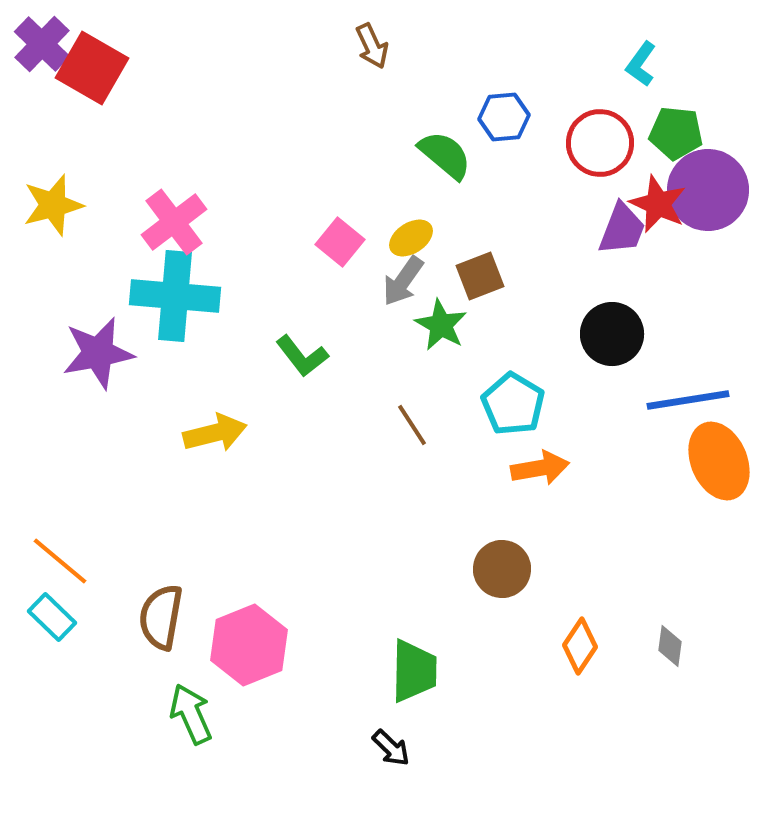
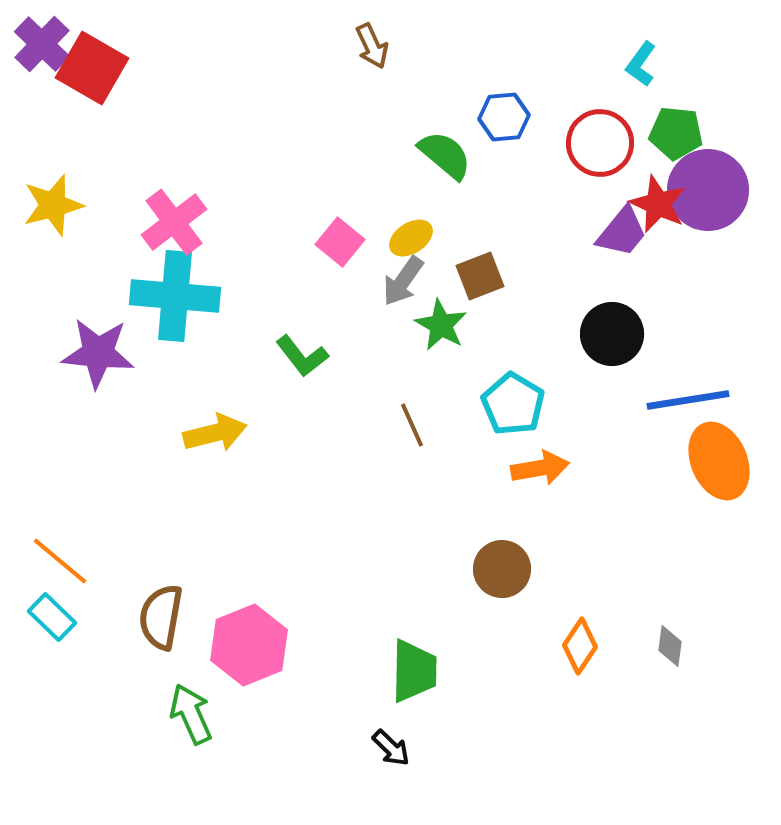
purple trapezoid: moved 3 px down; rotated 18 degrees clockwise
purple star: rotated 16 degrees clockwise
brown line: rotated 9 degrees clockwise
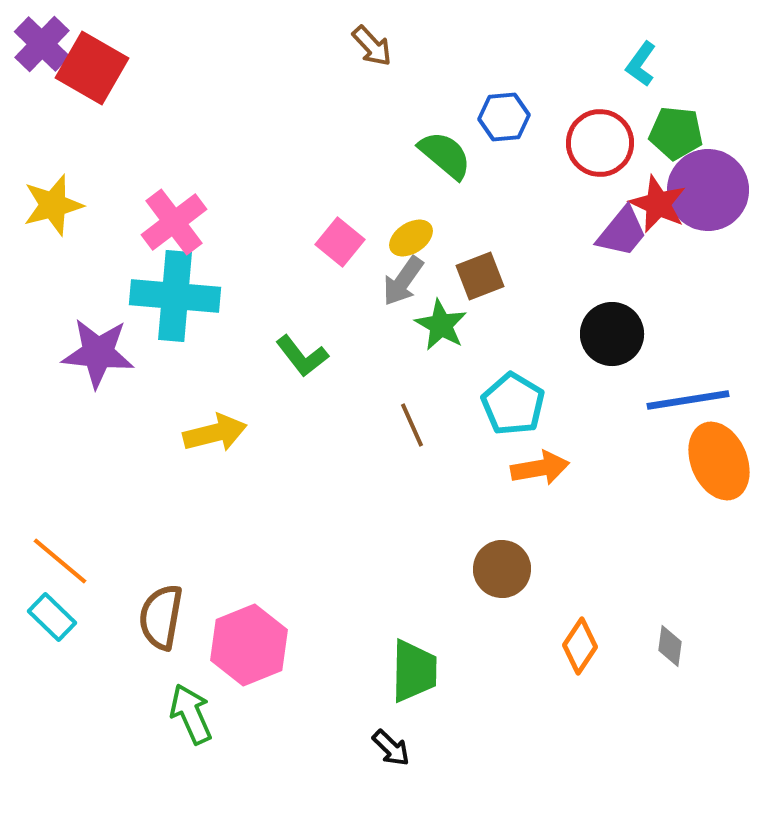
brown arrow: rotated 18 degrees counterclockwise
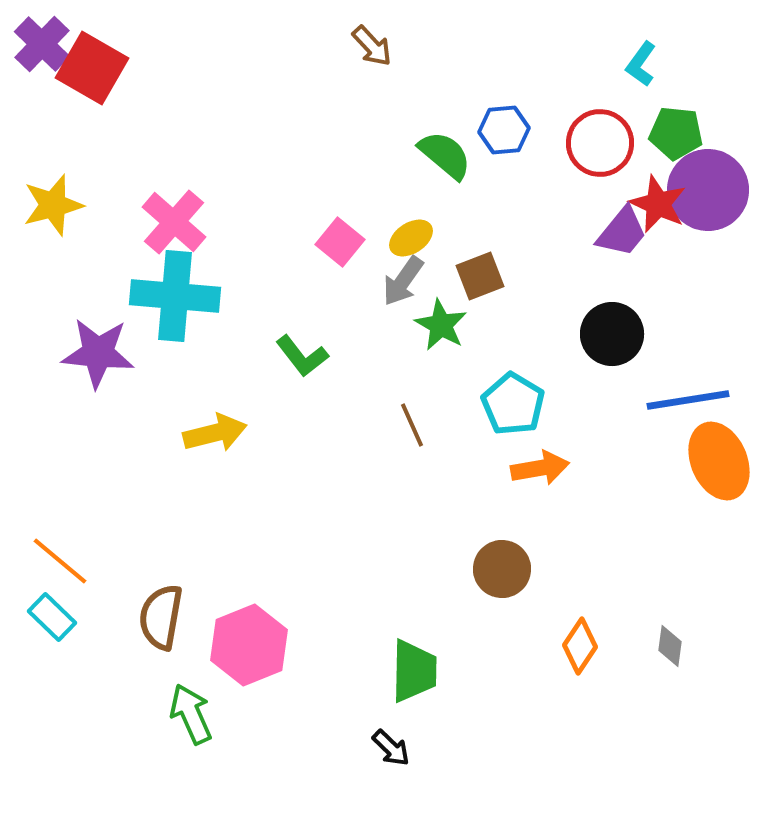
blue hexagon: moved 13 px down
pink cross: rotated 12 degrees counterclockwise
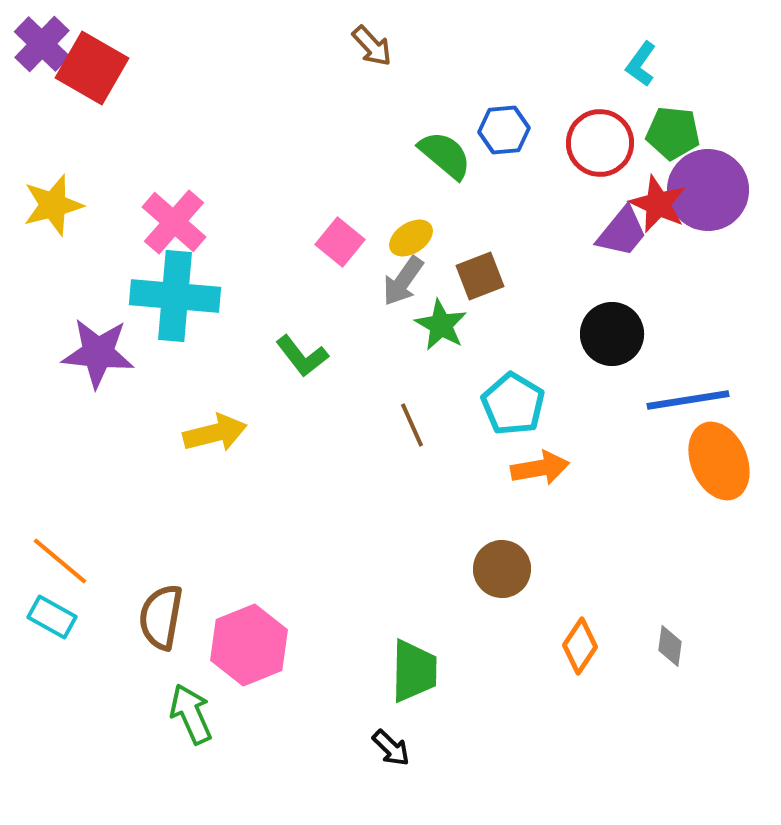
green pentagon: moved 3 px left
cyan rectangle: rotated 15 degrees counterclockwise
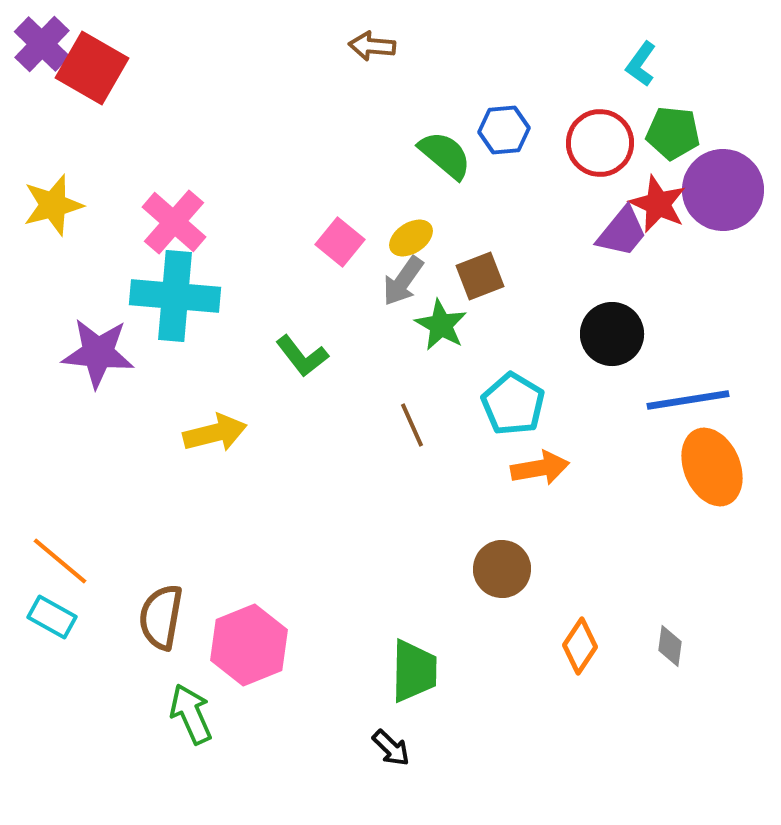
brown arrow: rotated 138 degrees clockwise
purple circle: moved 15 px right
orange ellipse: moved 7 px left, 6 px down
